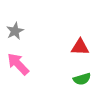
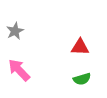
pink arrow: moved 1 px right, 6 px down
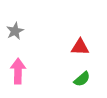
pink arrow: moved 1 px left, 1 px down; rotated 45 degrees clockwise
green semicircle: rotated 24 degrees counterclockwise
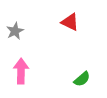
red triangle: moved 10 px left, 25 px up; rotated 24 degrees clockwise
pink arrow: moved 3 px right
